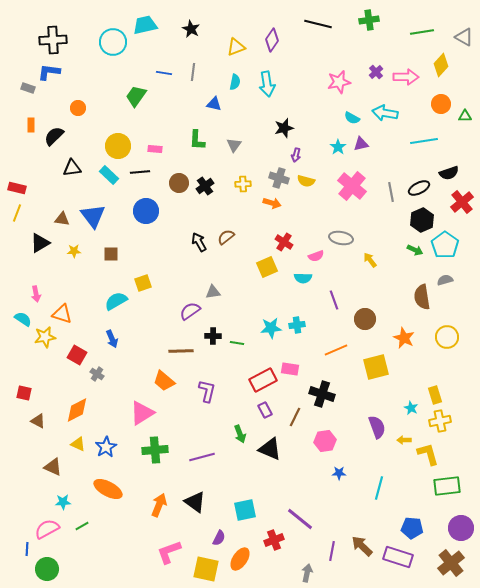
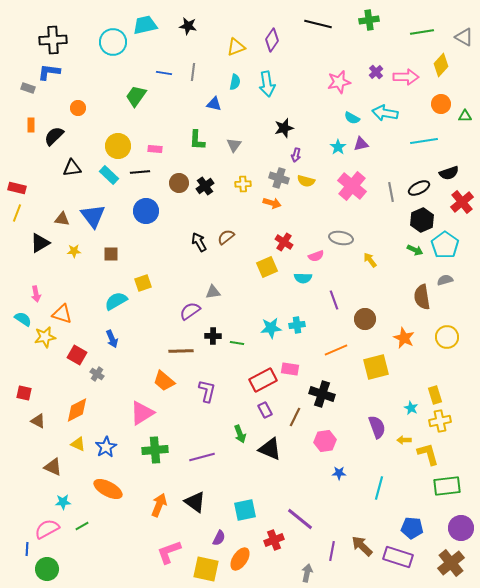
black star at (191, 29): moved 3 px left, 3 px up; rotated 18 degrees counterclockwise
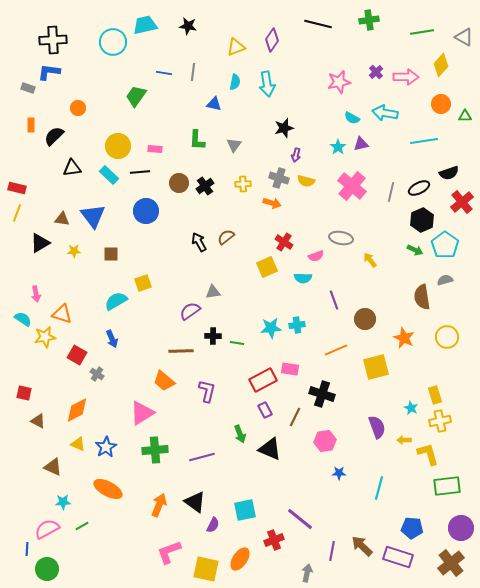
gray line at (391, 192): rotated 24 degrees clockwise
purple semicircle at (219, 538): moved 6 px left, 13 px up
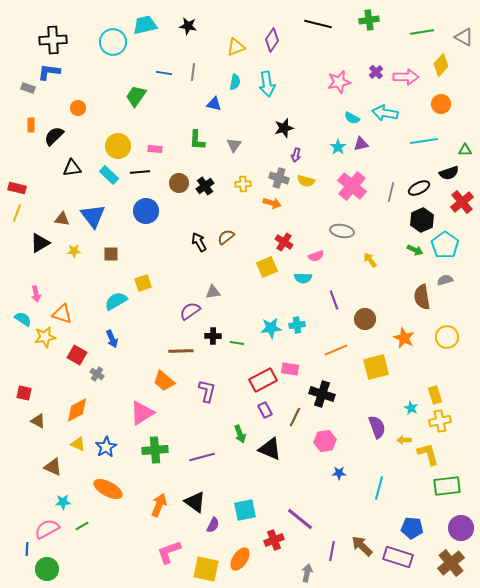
green triangle at (465, 116): moved 34 px down
gray ellipse at (341, 238): moved 1 px right, 7 px up
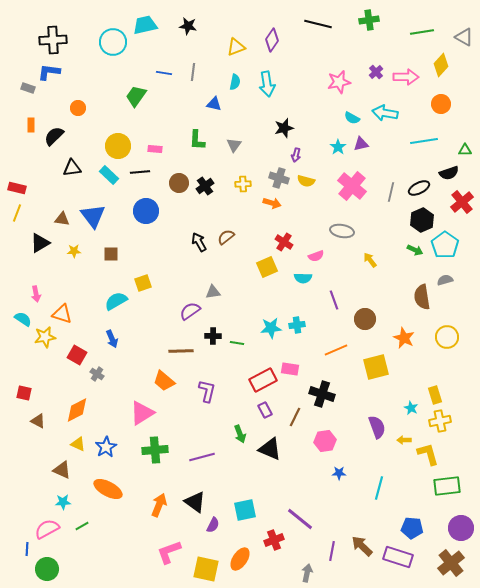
brown triangle at (53, 467): moved 9 px right, 3 px down
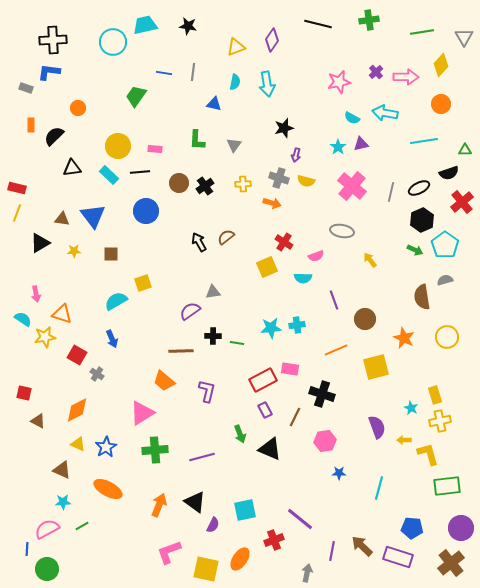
gray triangle at (464, 37): rotated 30 degrees clockwise
gray rectangle at (28, 88): moved 2 px left
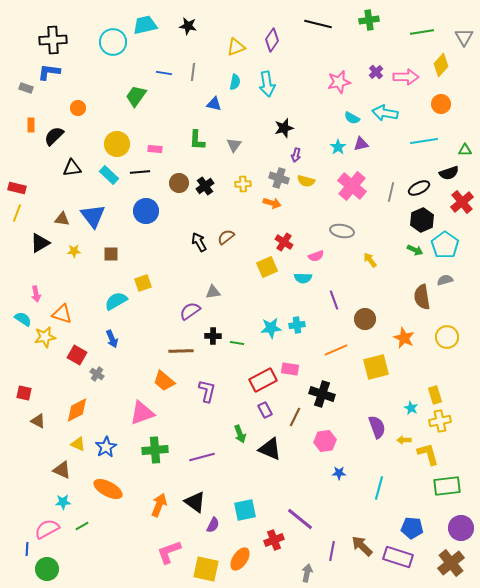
yellow circle at (118, 146): moved 1 px left, 2 px up
pink triangle at (142, 413): rotated 12 degrees clockwise
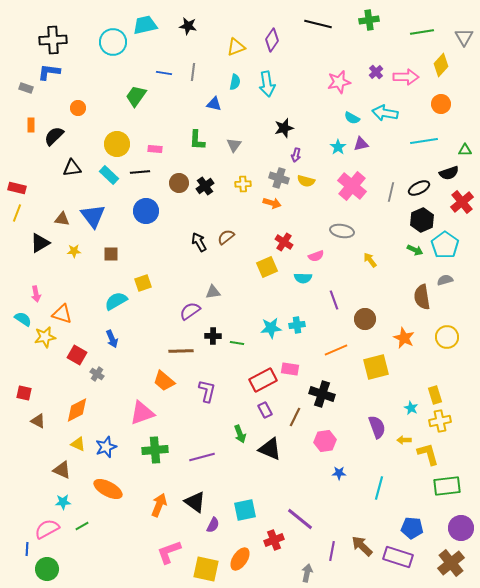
blue star at (106, 447): rotated 10 degrees clockwise
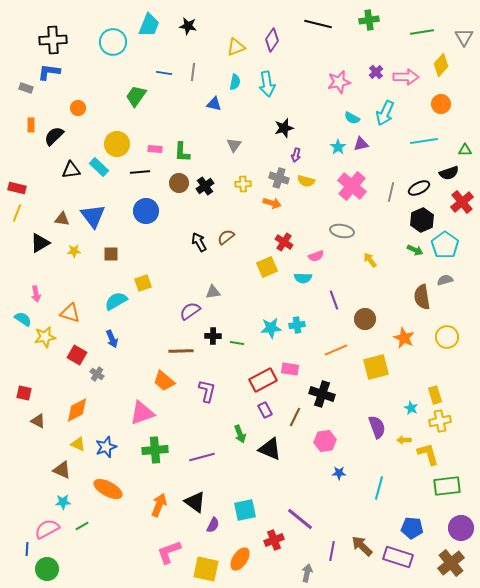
cyan trapezoid at (145, 25): moved 4 px right; rotated 125 degrees clockwise
cyan arrow at (385, 113): rotated 75 degrees counterclockwise
green L-shape at (197, 140): moved 15 px left, 12 px down
black triangle at (72, 168): moved 1 px left, 2 px down
cyan rectangle at (109, 175): moved 10 px left, 8 px up
orange triangle at (62, 314): moved 8 px right, 1 px up
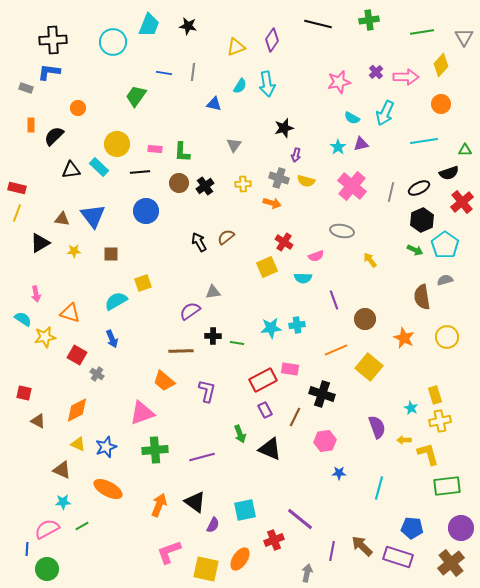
cyan semicircle at (235, 82): moved 5 px right, 4 px down; rotated 21 degrees clockwise
yellow square at (376, 367): moved 7 px left; rotated 36 degrees counterclockwise
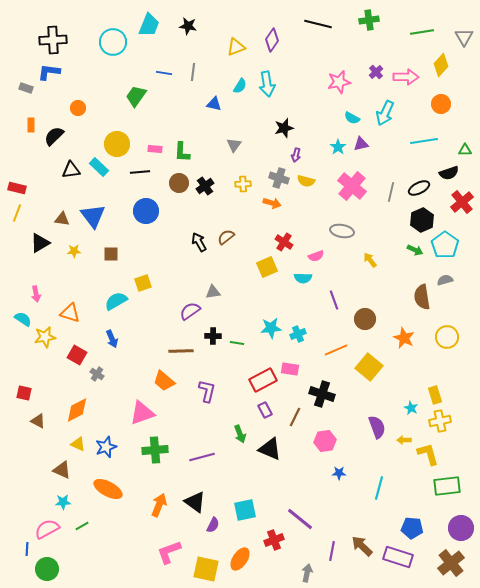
cyan cross at (297, 325): moved 1 px right, 9 px down; rotated 14 degrees counterclockwise
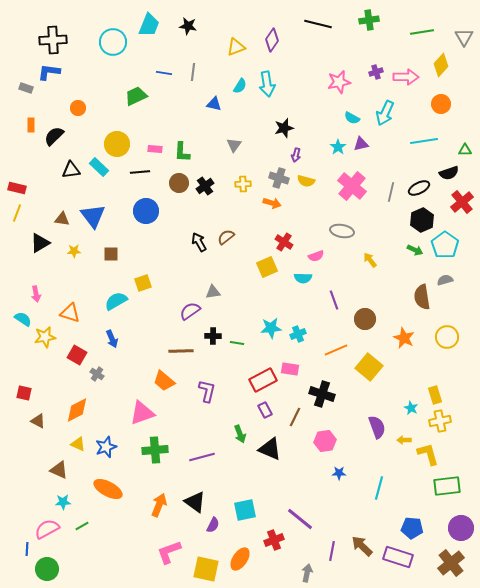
purple cross at (376, 72): rotated 24 degrees clockwise
green trapezoid at (136, 96): rotated 30 degrees clockwise
brown triangle at (62, 470): moved 3 px left
